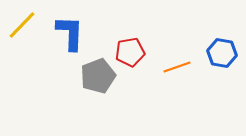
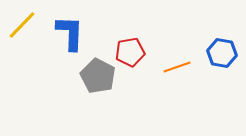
gray pentagon: rotated 24 degrees counterclockwise
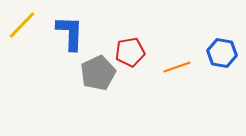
gray pentagon: moved 3 px up; rotated 20 degrees clockwise
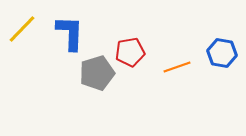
yellow line: moved 4 px down
gray pentagon: moved 1 px left; rotated 8 degrees clockwise
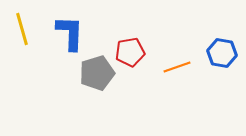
yellow line: rotated 60 degrees counterclockwise
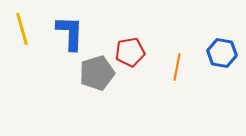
orange line: rotated 60 degrees counterclockwise
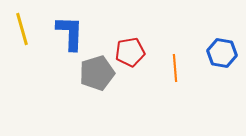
orange line: moved 2 px left, 1 px down; rotated 16 degrees counterclockwise
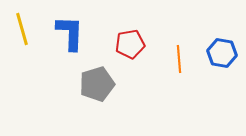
red pentagon: moved 8 px up
orange line: moved 4 px right, 9 px up
gray pentagon: moved 11 px down
